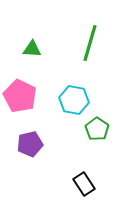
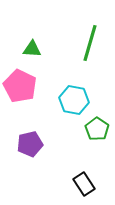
pink pentagon: moved 10 px up
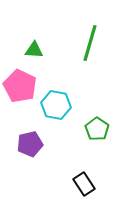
green triangle: moved 2 px right, 1 px down
cyan hexagon: moved 18 px left, 5 px down
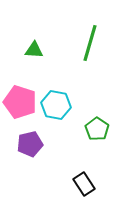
pink pentagon: moved 16 px down; rotated 8 degrees counterclockwise
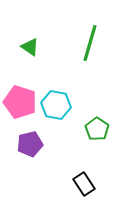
green triangle: moved 4 px left, 3 px up; rotated 30 degrees clockwise
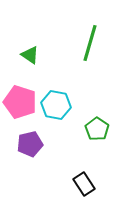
green triangle: moved 8 px down
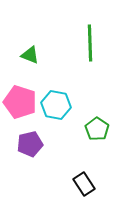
green line: rotated 18 degrees counterclockwise
green triangle: rotated 12 degrees counterclockwise
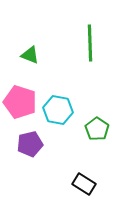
cyan hexagon: moved 2 px right, 5 px down
black rectangle: rotated 25 degrees counterclockwise
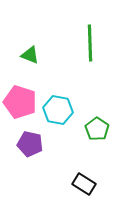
purple pentagon: rotated 25 degrees clockwise
